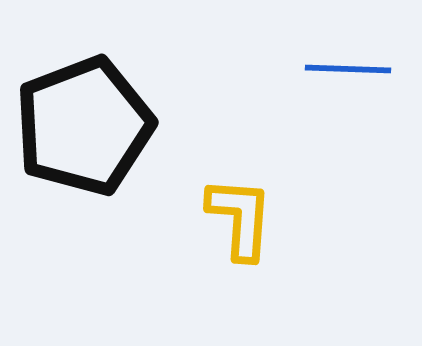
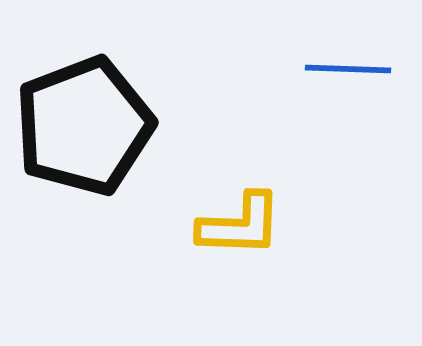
yellow L-shape: moved 7 px down; rotated 88 degrees clockwise
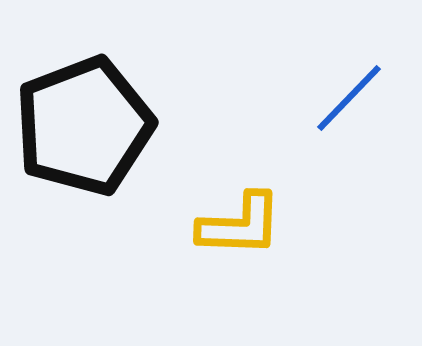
blue line: moved 1 px right, 29 px down; rotated 48 degrees counterclockwise
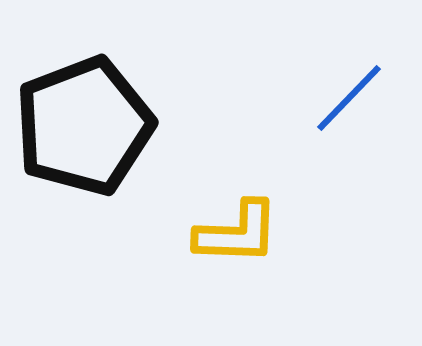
yellow L-shape: moved 3 px left, 8 px down
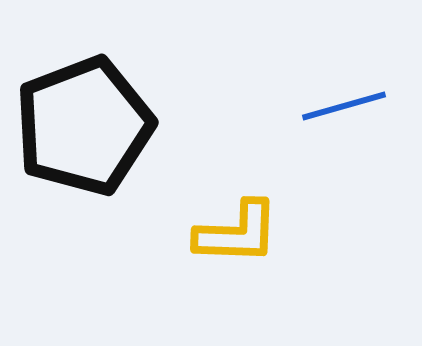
blue line: moved 5 px left, 8 px down; rotated 30 degrees clockwise
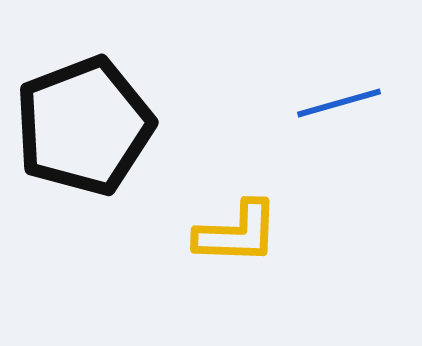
blue line: moved 5 px left, 3 px up
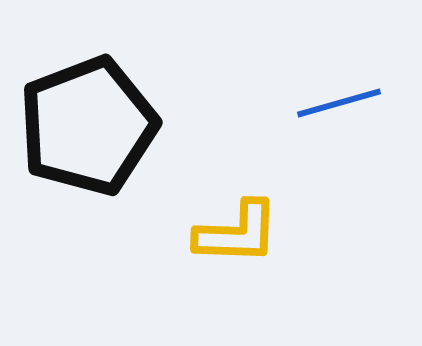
black pentagon: moved 4 px right
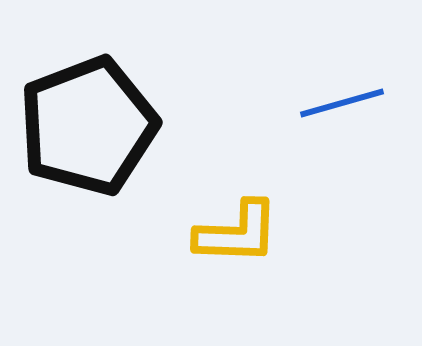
blue line: moved 3 px right
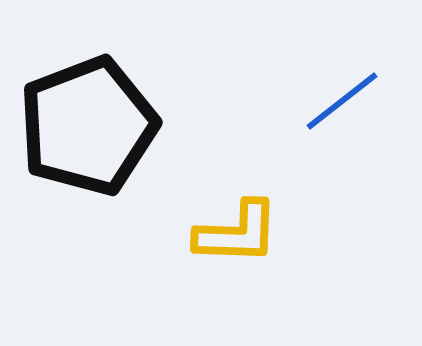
blue line: moved 2 px up; rotated 22 degrees counterclockwise
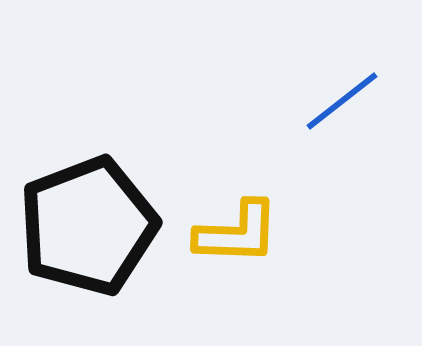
black pentagon: moved 100 px down
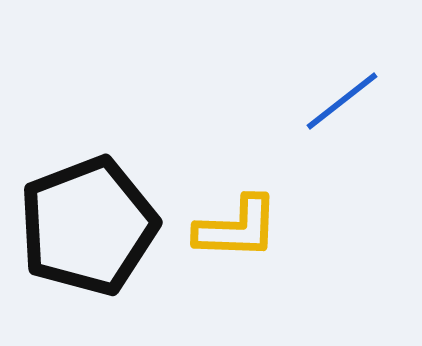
yellow L-shape: moved 5 px up
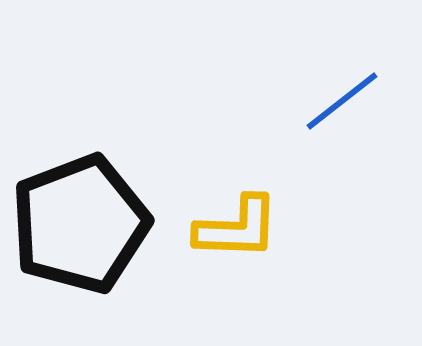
black pentagon: moved 8 px left, 2 px up
